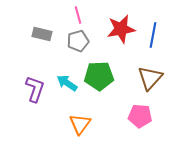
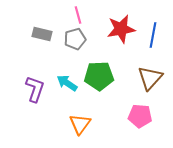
gray pentagon: moved 3 px left, 2 px up
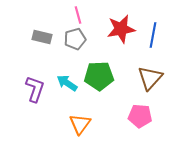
gray rectangle: moved 3 px down
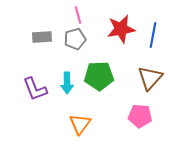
gray rectangle: rotated 18 degrees counterclockwise
cyan arrow: rotated 125 degrees counterclockwise
purple L-shape: rotated 140 degrees clockwise
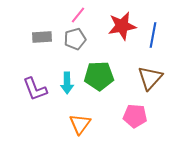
pink line: rotated 54 degrees clockwise
red star: moved 1 px right, 3 px up
pink pentagon: moved 5 px left
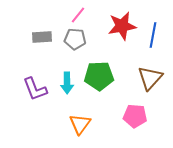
gray pentagon: rotated 20 degrees clockwise
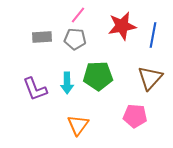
green pentagon: moved 1 px left
orange triangle: moved 2 px left, 1 px down
